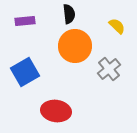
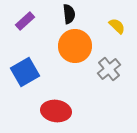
purple rectangle: rotated 36 degrees counterclockwise
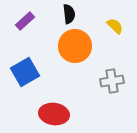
yellow semicircle: moved 2 px left
gray cross: moved 3 px right, 12 px down; rotated 30 degrees clockwise
red ellipse: moved 2 px left, 3 px down
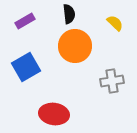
purple rectangle: rotated 12 degrees clockwise
yellow semicircle: moved 3 px up
blue square: moved 1 px right, 5 px up
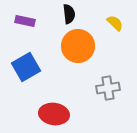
purple rectangle: rotated 42 degrees clockwise
orange circle: moved 3 px right
gray cross: moved 4 px left, 7 px down
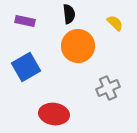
gray cross: rotated 15 degrees counterclockwise
